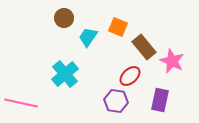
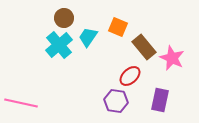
pink star: moved 3 px up
cyan cross: moved 6 px left, 29 px up
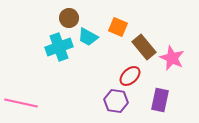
brown circle: moved 5 px right
cyan trapezoid: rotated 95 degrees counterclockwise
cyan cross: moved 2 px down; rotated 20 degrees clockwise
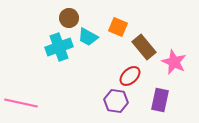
pink star: moved 2 px right, 4 px down
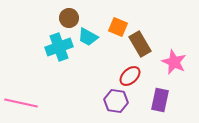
brown rectangle: moved 4 px left, 3 px up; rotated 10 degrees clockwise
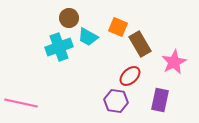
pink star: rotated 20 degrees clockwise
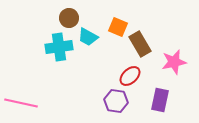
cyan cross: rotated 12 degrees clockwise
pink star: rotated 15 degrees clockwise
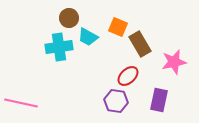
red ellipse: moved 2 px left
purple rectangle: moved 1 px left
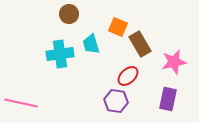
brown circle: moved 4 px up
cyan trapezoid: moved 3 px right, 7 px down; rotated 45 degrees clockwise
cyan cross: moved 1 px right, 7 px down
purple rectangle: moved 9 px right, 1 px up
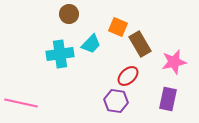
cyan trapezoid: rotated 120 degrees counterclockwise
